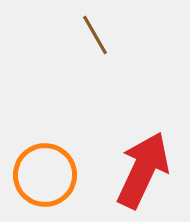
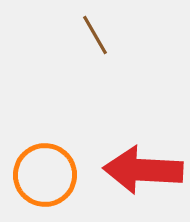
red arrow: rotated 112 degrees counterclockwise
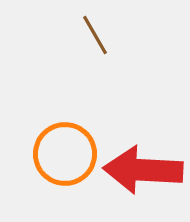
orange circle: moved 20 px right, 21 px up
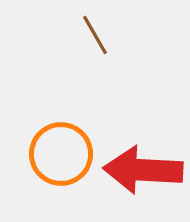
orange circle: moved 4 px left
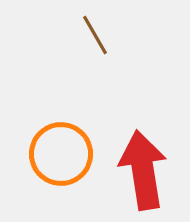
red arrow: rotated 78 degrees clockwise
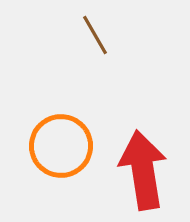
orange circle: moved 8 px up
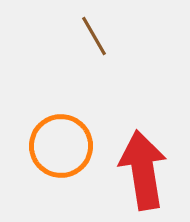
brown line: moved 1 px left, 1 px down
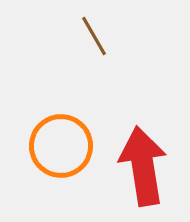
red arrow: moved 4 px up
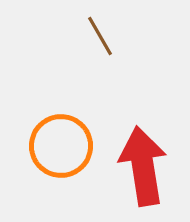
brown line: moved 6 px right
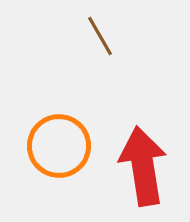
orange circle: moved 2 px left
